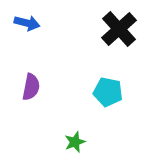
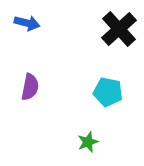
purple semicircle: moved 1 px left
green star: moved 13 px right
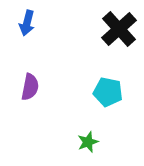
blue arrow: rotated 90 degrees clockwise
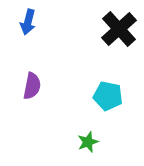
blue arrow: moved 1 px right, 1 px up
purple semicircle: moved 2 px right, 1 px up
cyan pentagon: moved 4 px down
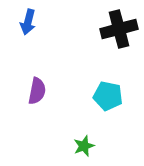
black cross: rotated 27 degrees clockwise
purple semicircle: moved 5 px right, 5 px down
green star: moved 4 px left, 4 px down
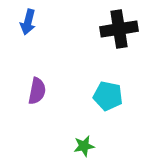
black cross: rotated 6 degrees clockwise
green star: rotated 10 degrees clockwise
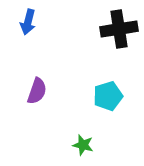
purple semicircle: rotated 8 degrees clockwise
cyan pentagon: rotated 28 degrees counterclockwise
green star: moved 1 px left, 1 px up; rotated 25 degrees clockwise
